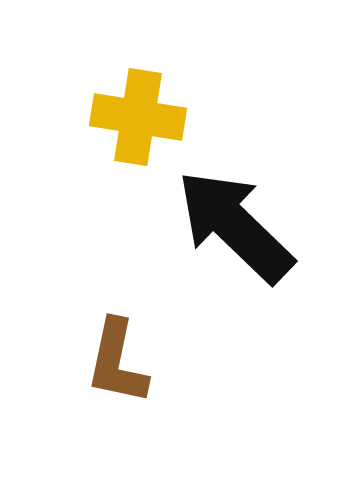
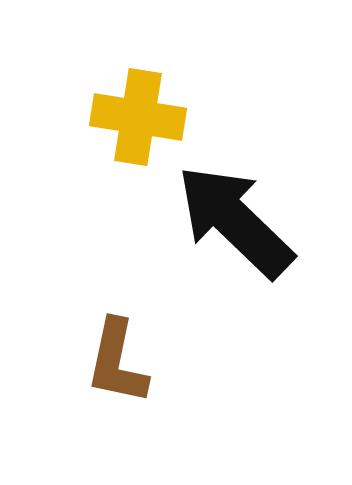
black arrow: moved 5 px up
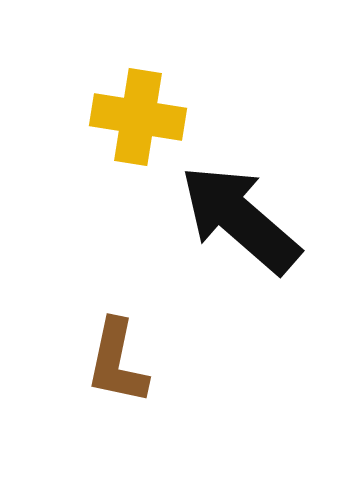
black arrow: moved 5 px right, 2 px up; rotated 3 degrees counterclockwise
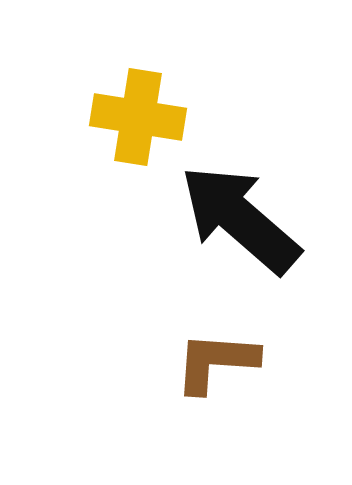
brown L-shape: moved 99 px right; rotated 82 degrees clockwise
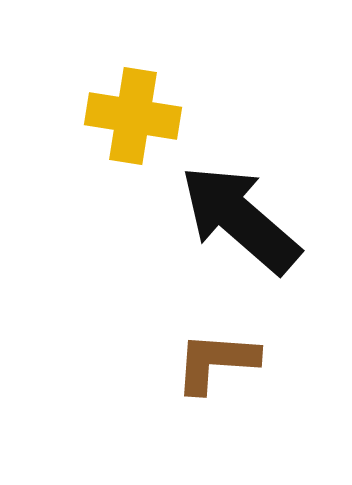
yellow cross: moved 5 px left, 1 px up
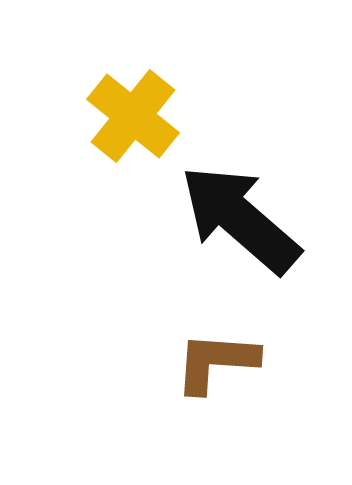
yellow cross: rotated 30 degrees clockwise
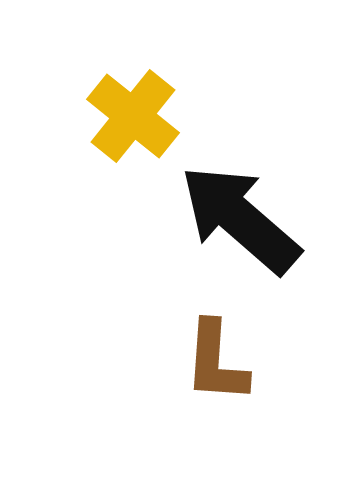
brown L-shape: rotated 90 degrees counterclockwise
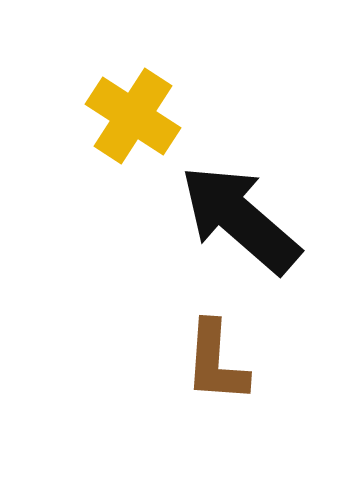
yellow cross: rotated 6 degrees counterclockwise
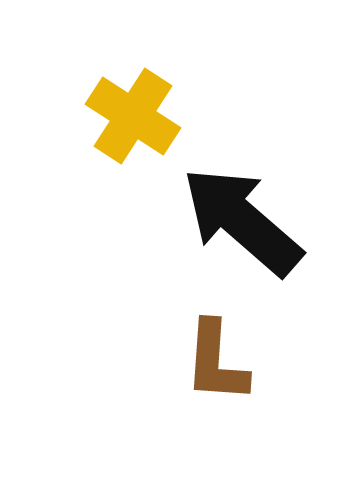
black arrow: moved 2 px right, 2 px down
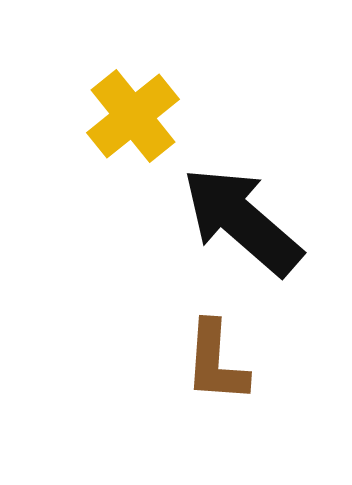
yellow cross: rotated 18 degrees clockwise
